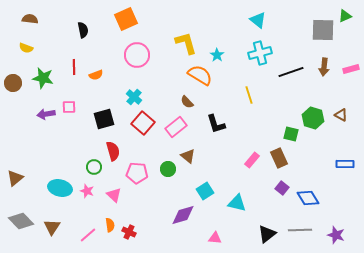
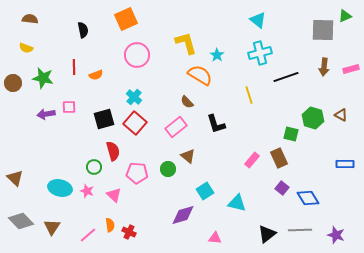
black line at (291, 72): moved 5 px left, 5 px down
red square at (143, 123): moved 8 px left
brown triangle at (15, 178): rotated 36 degrees counterclockwise
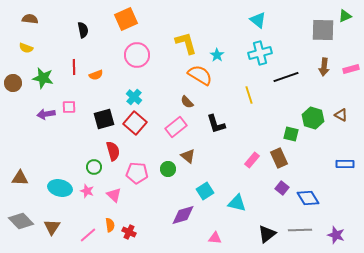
brown triangle at (15, 178): moved 5 px right; rotated 42 degrees counterclockwise
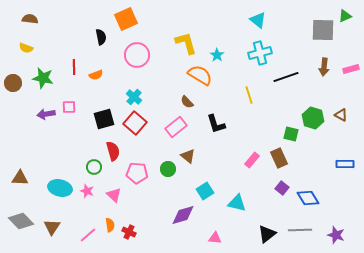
black semicircle at (83, 30): moved 18 px right, 7 px down
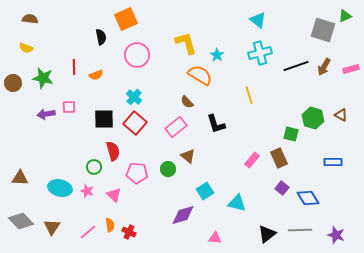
gray square at (323, 30): rotated 15 degrees clockwise
brown arrow at (324, 67): rotated 24 degrees clockwise
black line at (286, 77): moved 10 px right, 11 px up
black square at (104, 119): rotated 15 degrees clockwise
blue rectangle at (345, 164): moved 12 px left, 2 px up
pink line at (88, 235): moved 3 px up
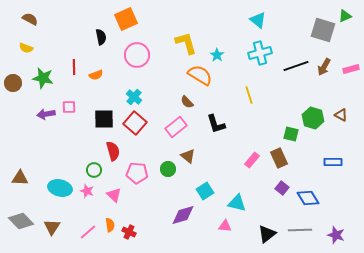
brown semicircle at (30, 19): rotated 21 degrees clockwise
green circle at (94, 167): moved 3 px down
pink triangle at (215, 238): moved 10 px right, 12 px up
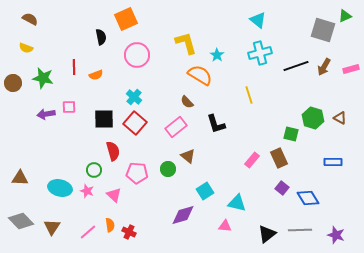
brown triangle at (341, 115): moved 1 px left, 3 px down
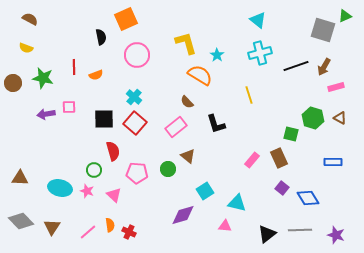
pink rectangle at (351, 69): moved 15 px left, 18 px down
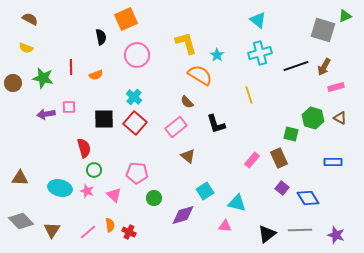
red line at (74, 67): moved 3 px left
red semicircle at (113, 151): moved 29 px left, 3 px up
green circle at (168, 169): moved 14 px left, 29 px down
brown triangle at (52, 227): moved 3 px down
